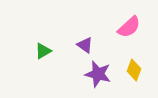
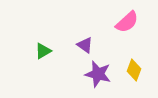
pink semicircle: moved 2 px left, 5 px up
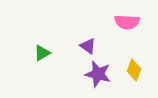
pink semicircle: rotated 45 degrees clockwise
purple triangle: moved 3 px right, 1 px down
green triangle: moved 1 px left, 2 px down
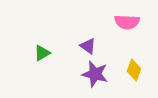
purple star: moved 3 px left
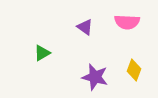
purple triangle: moved 3 px left, 19 px up
purple star: moved 3 px down
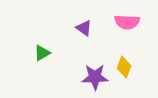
purple triangle: moved 1 px left, 1 px down
yellow diamond: moved 10 px left, 3 px up
purple star: rotated 16 degrees counterclockwise
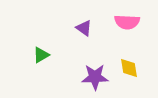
green triangle: moved 1 px left, 2 px down
yellow diamond: moved 5 px right, 1 px down; rotated 30 degrees counterclockwise
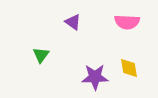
purple triangle: moved 11 px left, 6 px up
green triangle: rotated 24 degrees counterclockwise
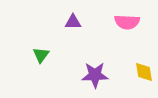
purple triangle: rotated 36 degrees counterclockwise
yellow diamond: moved 15 px right, 4 px down
purple star: moved 2 px up
